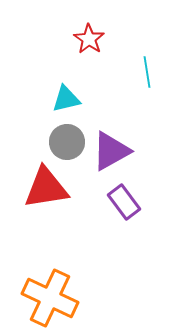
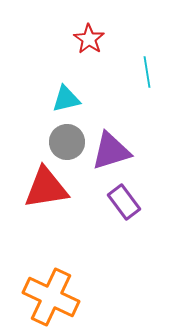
purple triangle: rotated 12 degrees clockwise
orange cross: moved 1 px right, 1 px up
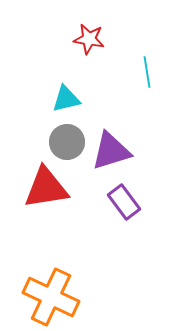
red star: rotated 24 degrees counterclockwise
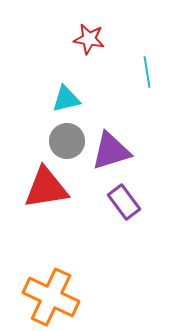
gray circle: moved 1 px up
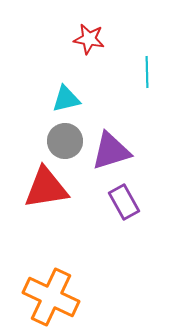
cyan line: rotated 8 degrees clockwise
gray circle: moved 2 px left
purple rectangle: rotated 8 degrees clockwise
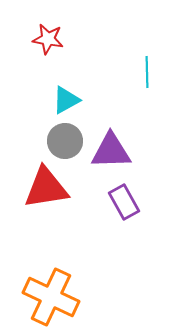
red star: moved 41 px left
cyan triangle: moved 1 px down; rotated 16 degrees counterclockwise
purple triangle: rotated 15 degrees clockwise
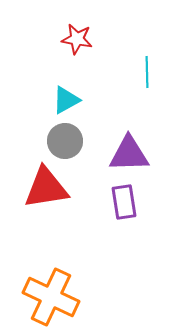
red star: moved 29 px right
purple triangle: moved 18 px right, 3 px down
purple rectangle: rotated 20 degrees clockwise
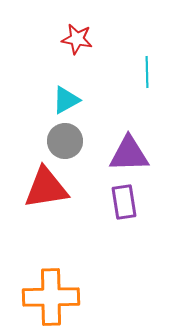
orange cross: rotated 26 degrees counterclockwise
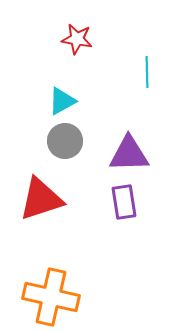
cyan triangle: moved 4 px left, 1 px down
red triangle: moved 5 px left, 11 px down; rotated 9 degrees counterclockwise
orange cross: rotated 14 degrees clockwise
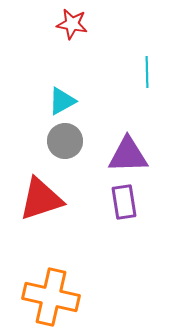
red star: moved 5 px left, 15 px up
purple triangle: moved 1 px left, 1 px down
